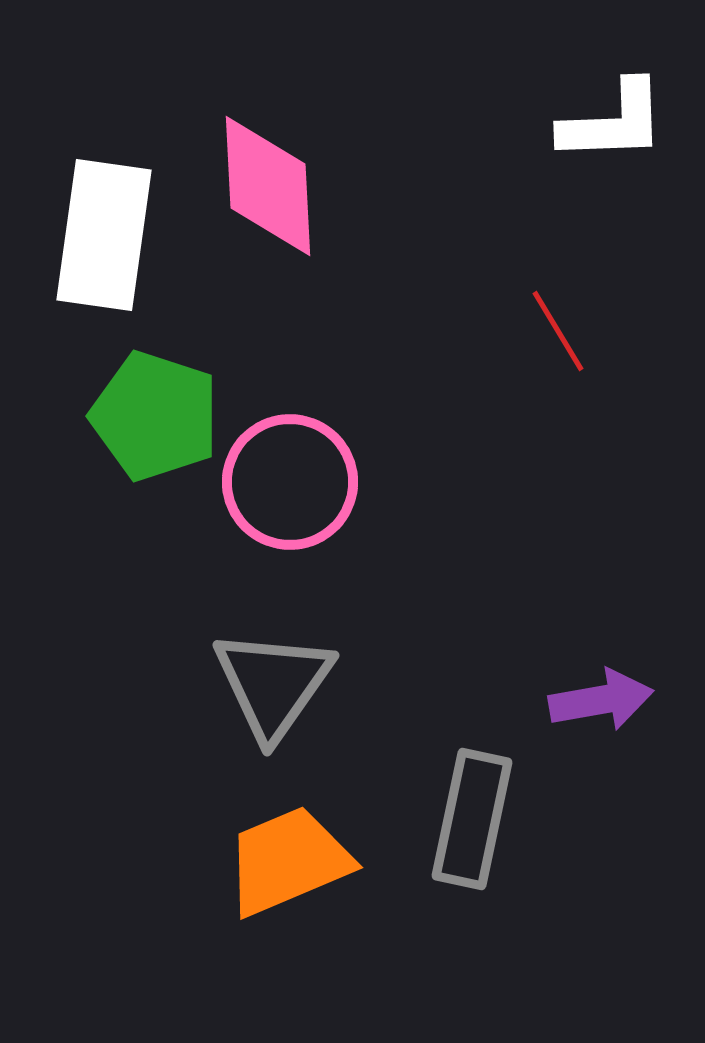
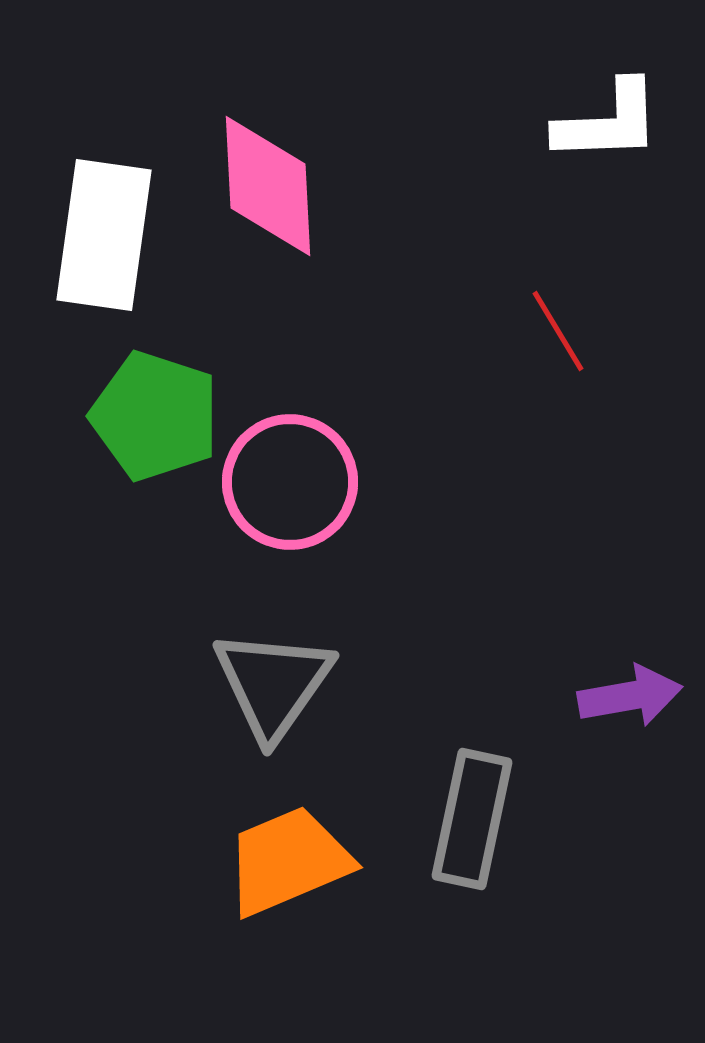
white L-shape: moved 5 px left
purple arrow: moved 29 px right, 4 px up
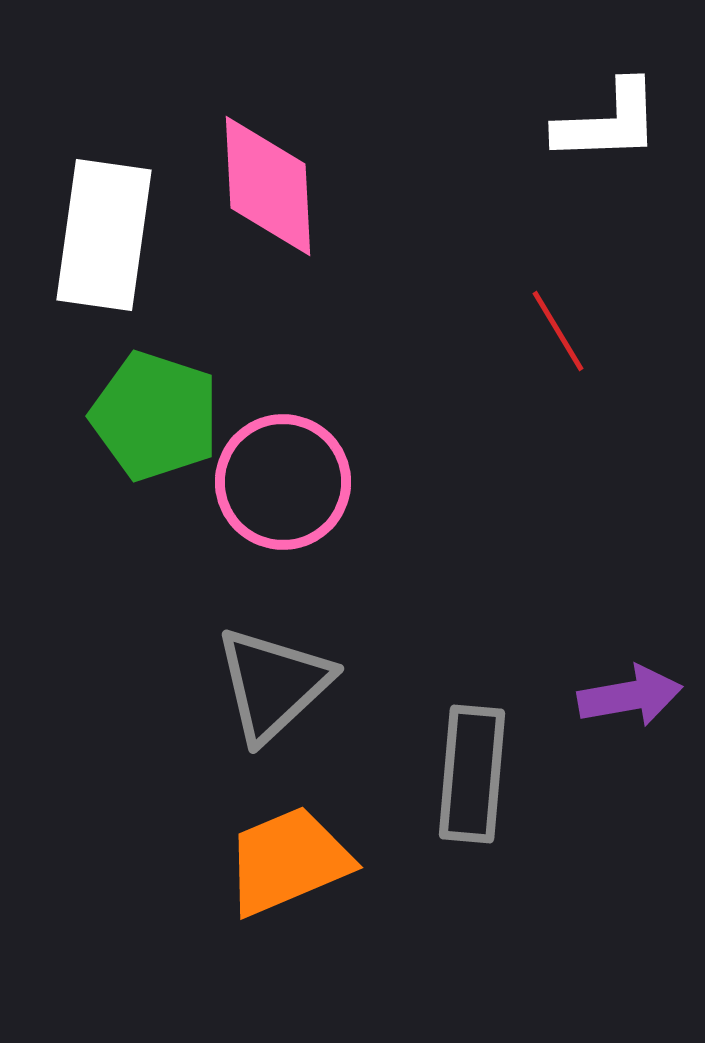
pink circle: moved 7 px left
gray triangle: rotated 12 degrees clockwise
gray rectangle: moved 45 px up; rotated 7 degrees counterclockwise
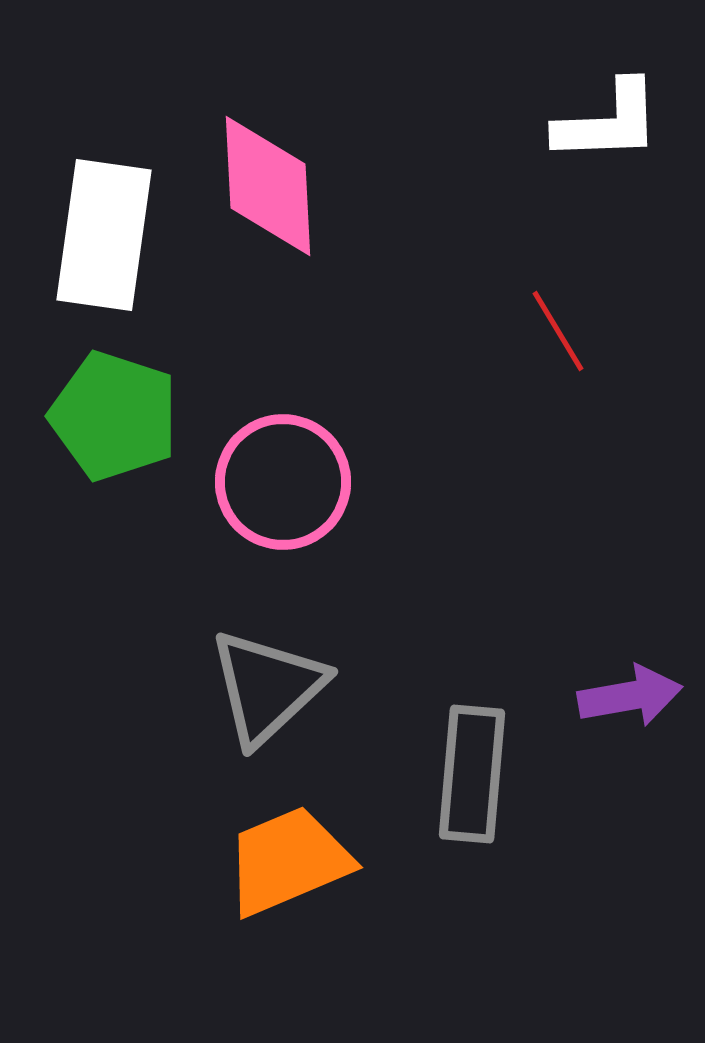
green pentagon: moved 41 px left
gray triangle: moved 6 px left, 3 px down
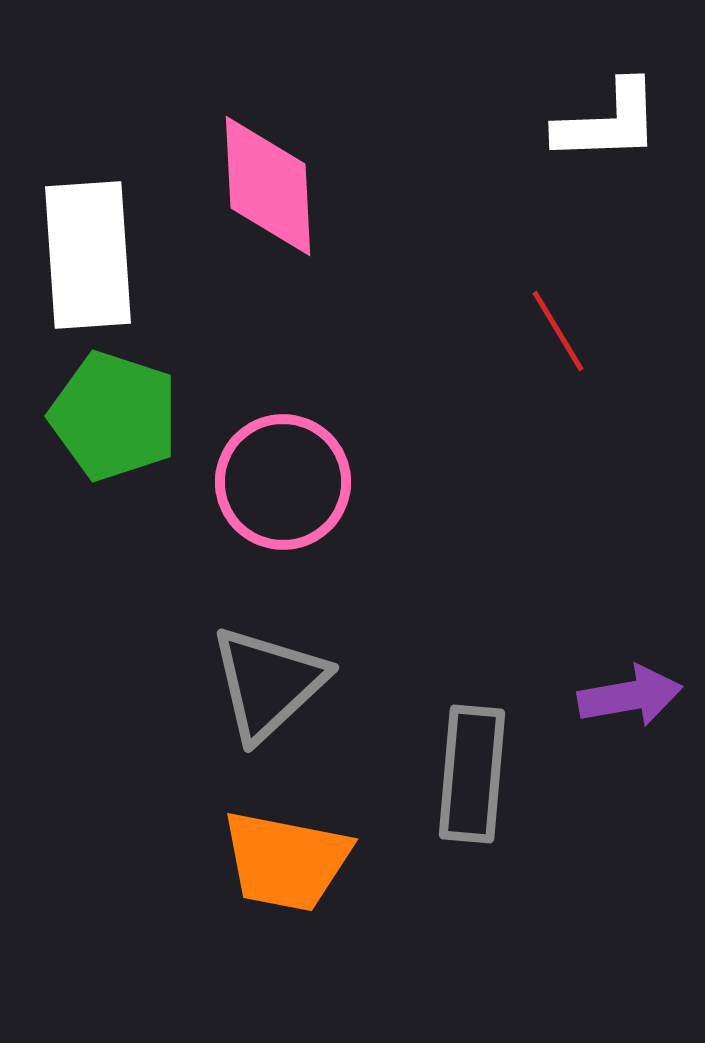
white rectangle: moved 16 px left, 20 px down; rotated 12 degrees counterclockwise
gray triangle: moved 1 px right, 4 px up
orange trapezoid: moved 2 px left; rotated 146 degrees counterclockwise
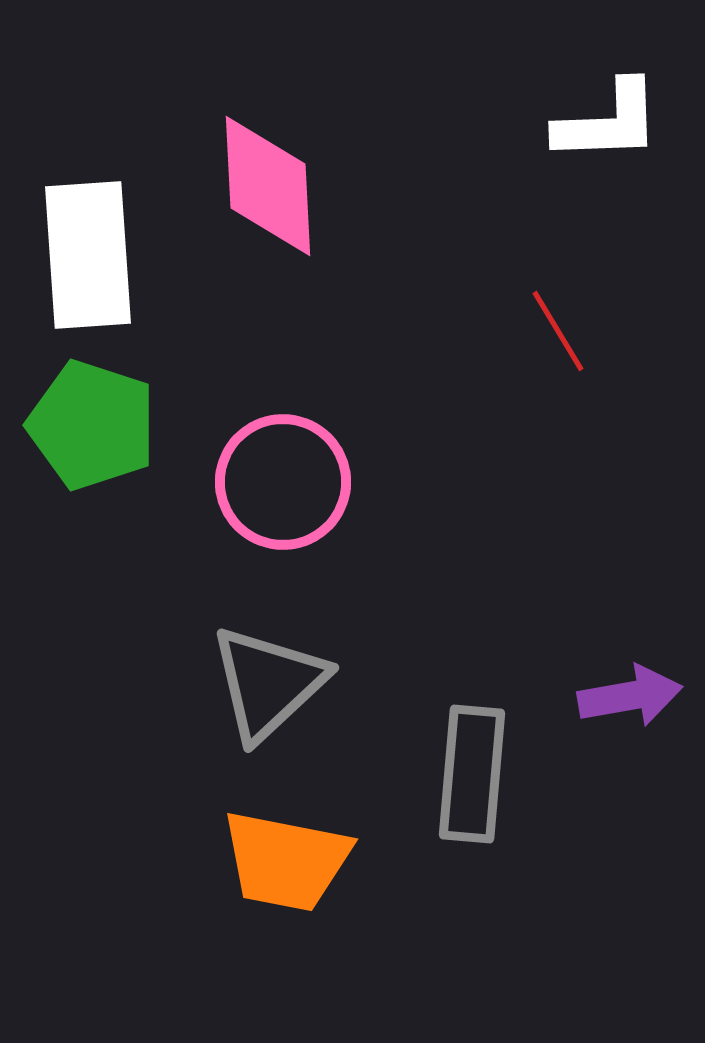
green pentagon: moved 22 px left, 9 px down
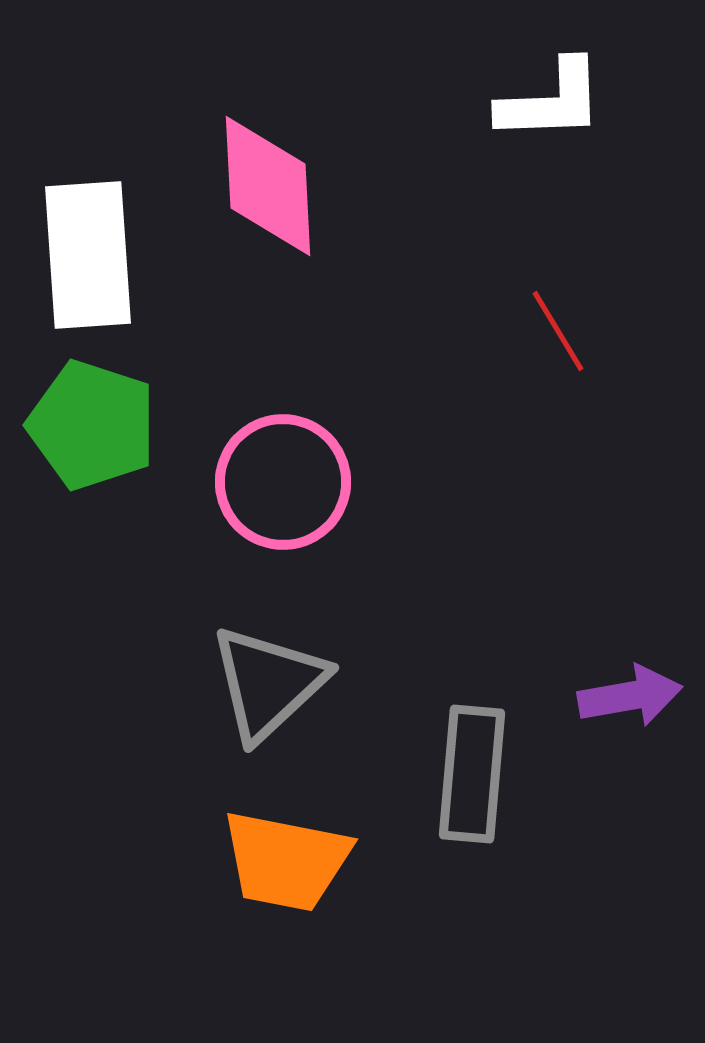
white L-shape: moved 57 px left, 21 px up
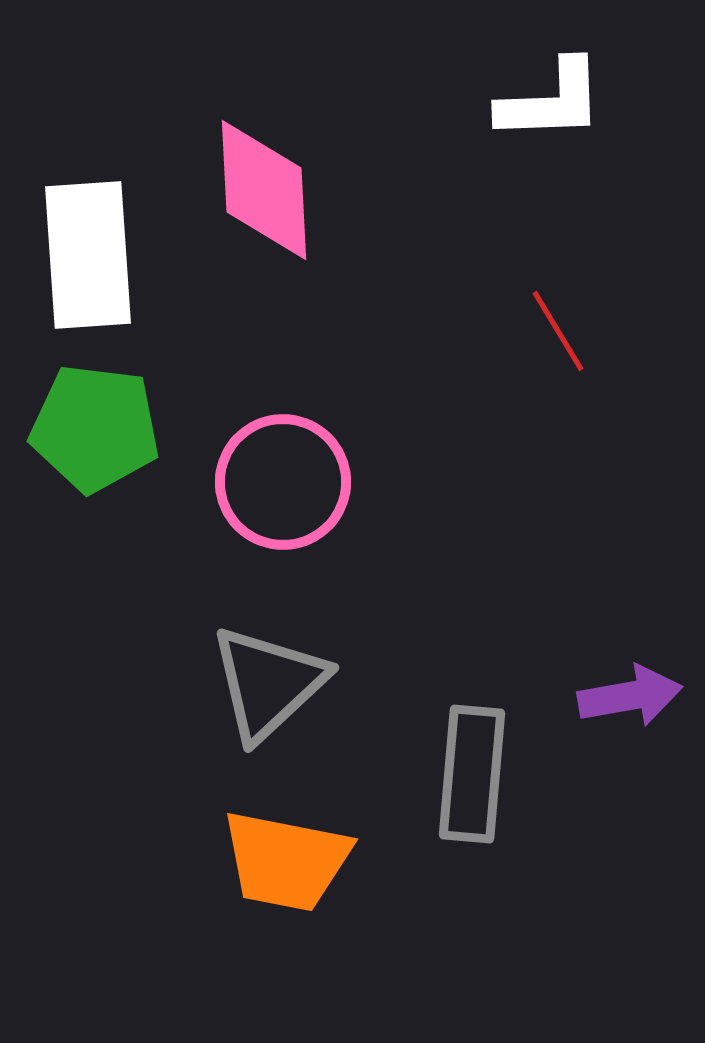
pink diamond: moved 4 px left, 4 px down
green pentagon: moved 3 px right, 3 px down; rotated 11 degrees counterclockwise
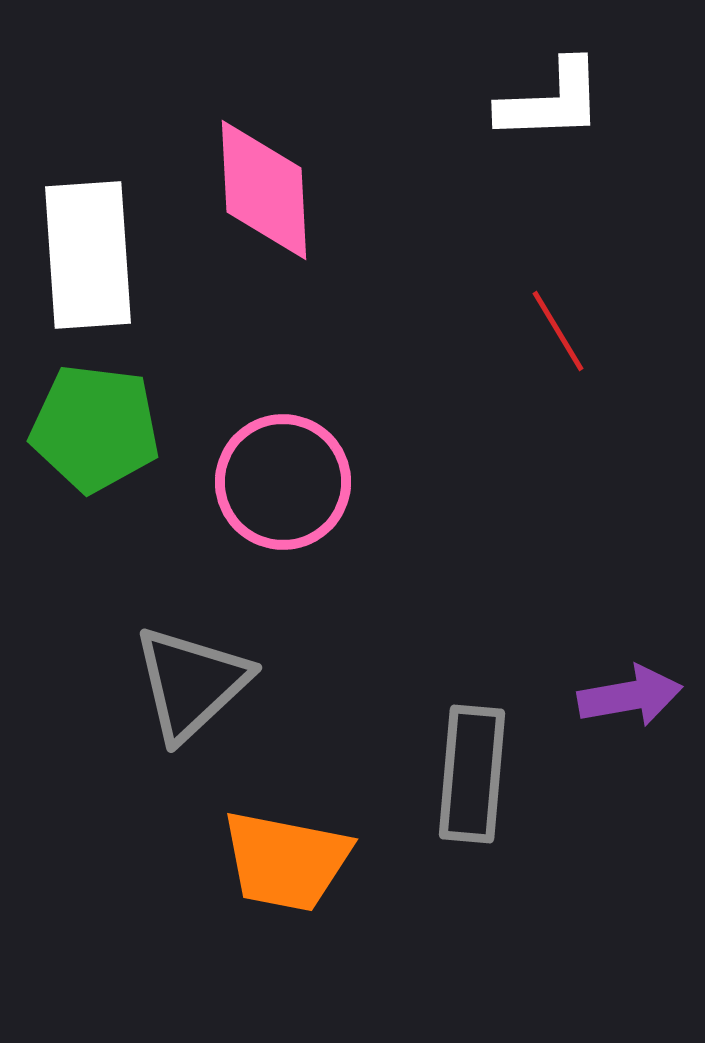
gray triangle: moved 77 px left
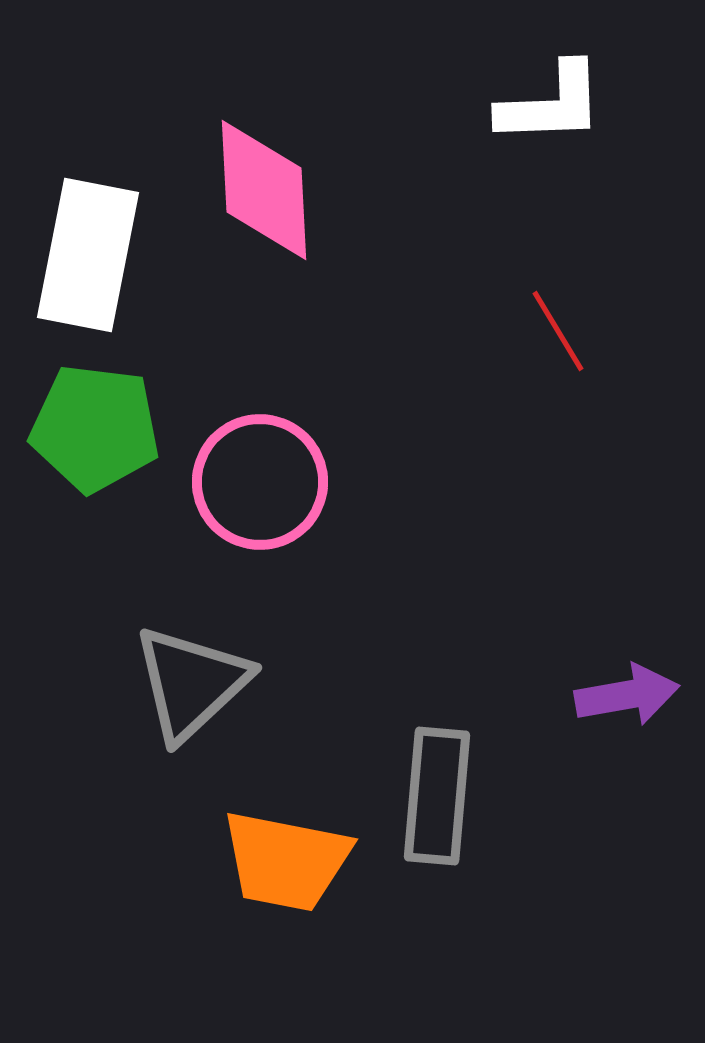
white L-shape: moved 3 px down
white rectangle: rotated 15 degrees clockwise
pink circle: moved 23 px left
purple arrow: moved 3 px left, 1 px up
gray rectangle: moved 35 px left, 22 px down
